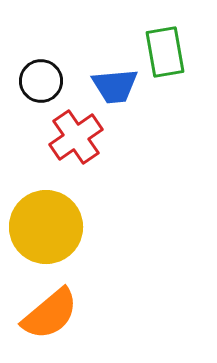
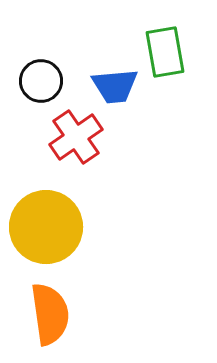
orange semicircle: rotated 58 degrees counterclockwise
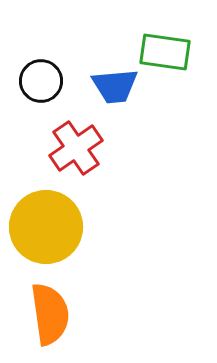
green rectangle: rotated 72 degrees counterclockwise
red cross: moved 11 px down
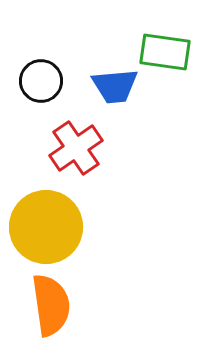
orange semicircle: moved 1 px right, 9 px up
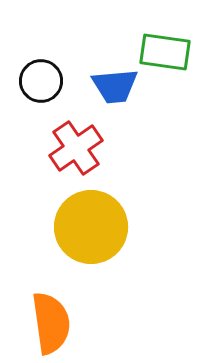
yellow circle: moved 45 px right
orange semicircle: moved 18 px down
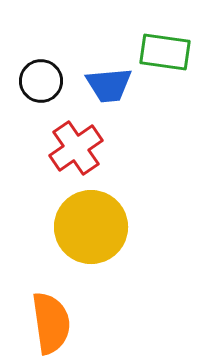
blue trapezoid: moved 6 px left, 1 px up
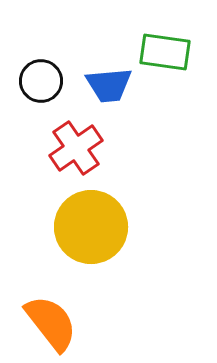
orange semicircle: rotated 30 degrees counterclockwise
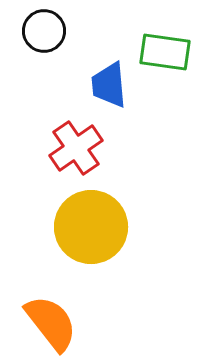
black circle: moved 3 px right, 50 px up
blue trapezoid: rotated 90 degrees clockwise
